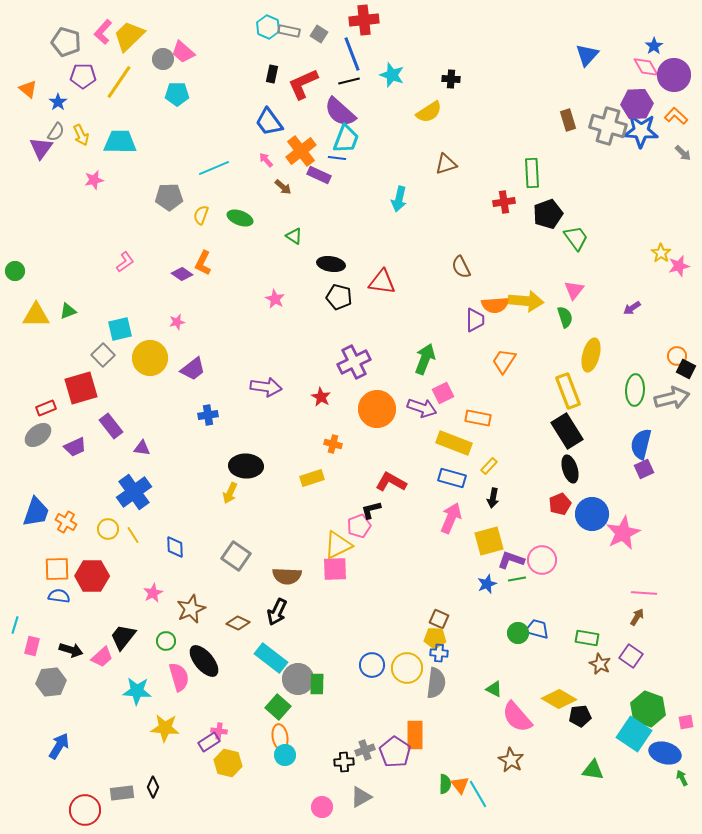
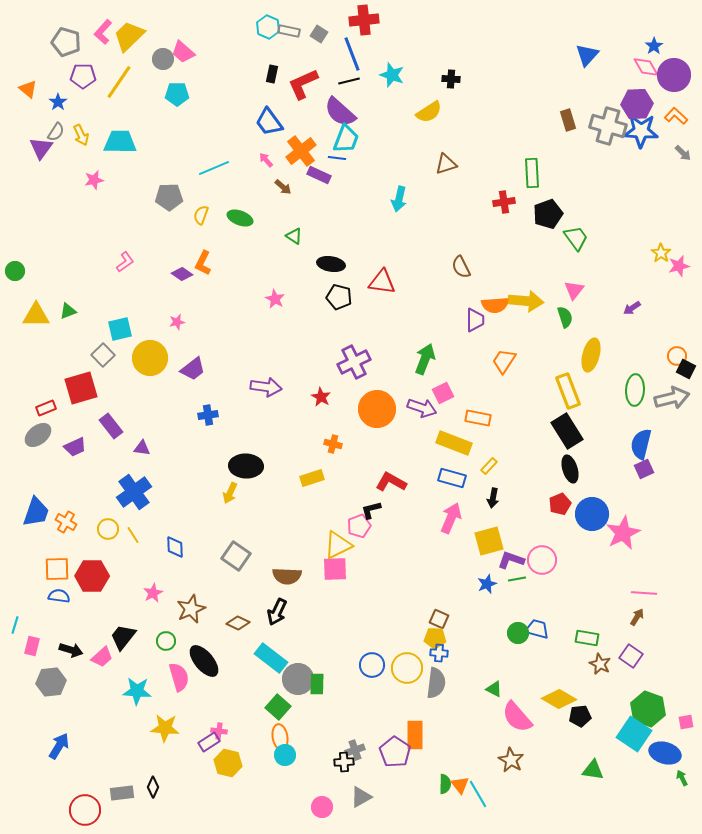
gray cross at (365, 750): moved 10 px left
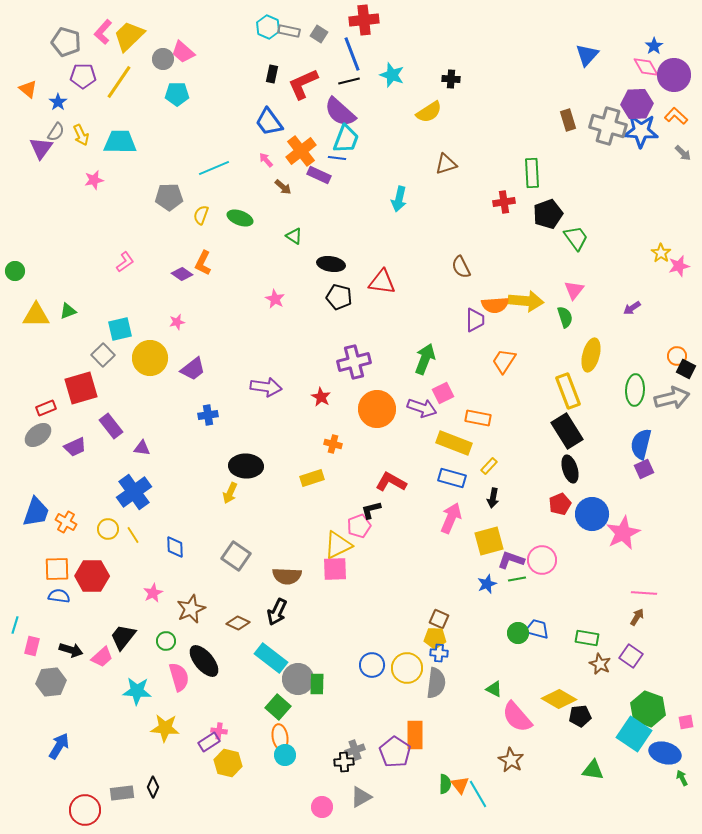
purple cross at (354, 362): rotated 12 degrees clockwise
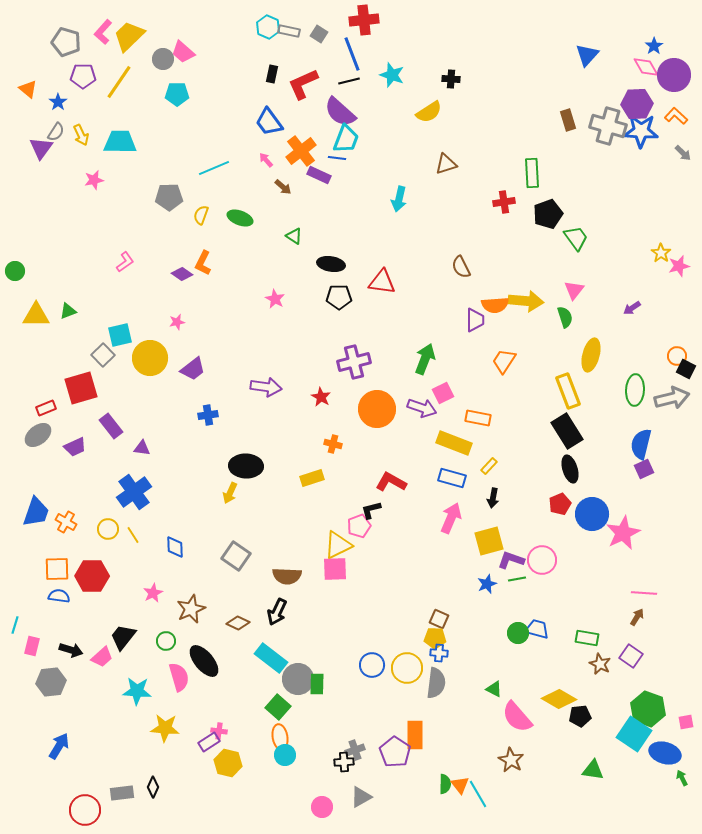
black pentagon at (339, 297): rotated 15 degrees counterclockwise
cyan square at (120, 329): moved 6 px down
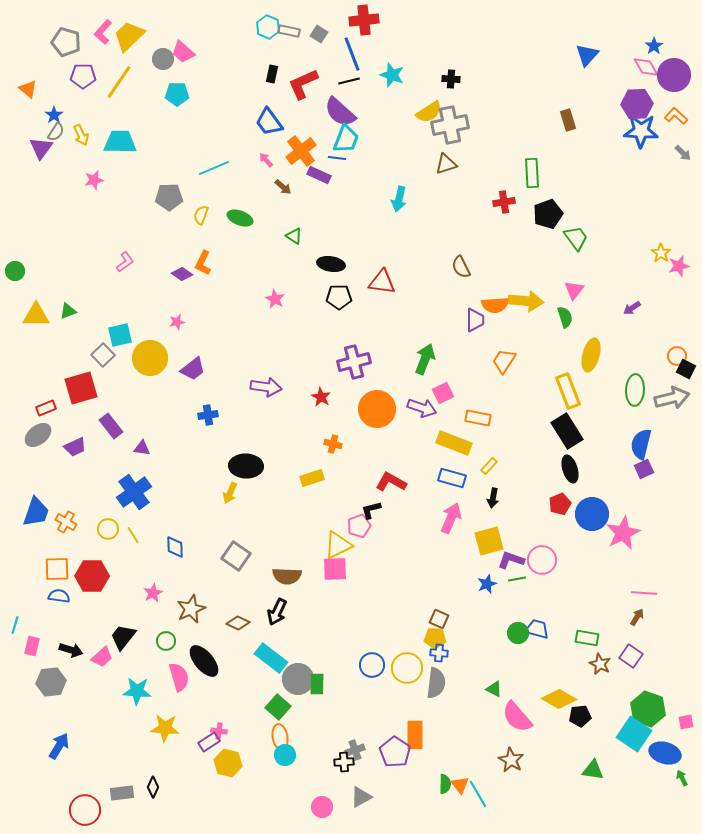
blue star at (58, 102): moved 4 px left, 13 px down
gray cross at (608, 126): moved 158 px left, 1 px up; rotated 27 degrees counterclockwise
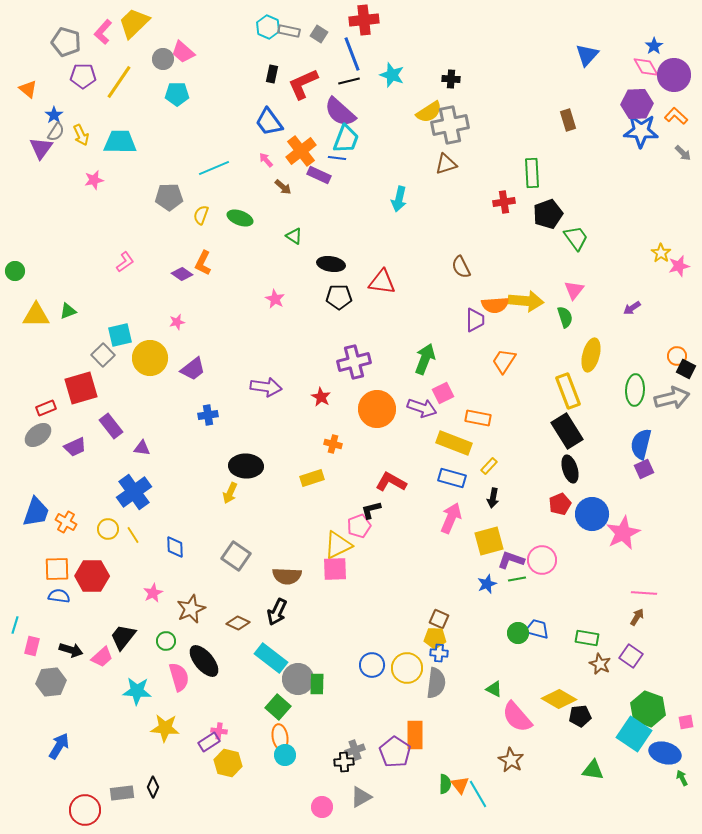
yellow trapezoid at (129, 36): moved 5 px right, 13 px up
